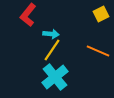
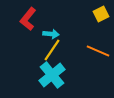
red L-shape: moved 4 px down
cyan cross: moved 3 px left, 2 px up
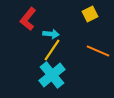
yellow square: moved 11 px left
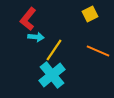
cyan arrow: moved 15 px left, 3 px down
yellow line: moved 2 px right
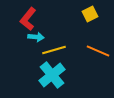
yellow line: rotated 40 degrees clockwise
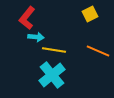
red L-shape: moved 1 px left, 1 px up
yellow line: rotated 25 degrees clockwise
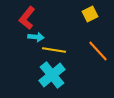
orange line: rotated 25 degrees clockwise
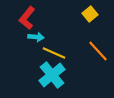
yellow square: rotated 14 degrees counterclockwise
yellow line: moved 3 px down; rotated 15 degrees clockwise
